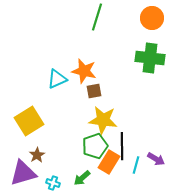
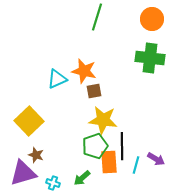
orange circle: moved 1 px down
yellow square: rotated 12 degrees counterclockwise
brown star: moved 1 px left; rotated 21 degrees counterclockwise
orange rectangle: rotated 35 degrees counterclockwise
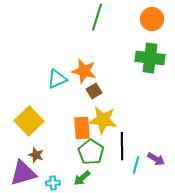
brown square: rotated 21 degrees counterclockwise
green pentagon: moved 4 px left, 6 px down; rotated 20 degrees counterclockwise
orange rectangle: moved 27 px left, 34 px up
cyan cross: rotated 24 degrees counterclockwise
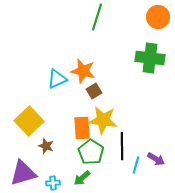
orange circle: moved 6 px right, 2 px up
orange star: moved 1 px left
brown star: moved 10 px right, 9 px up
